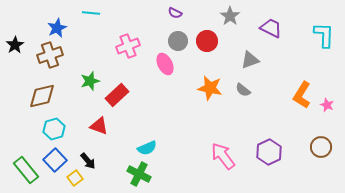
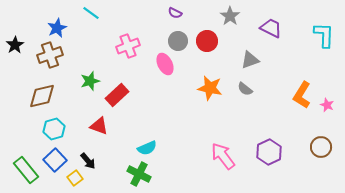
cyan line: rotated 30 degrees clockwise
gray semicircle: moved 2 px right, 1 px up
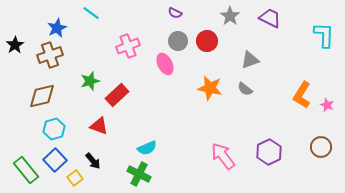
purple trapezoid: moved 1 px left, 10 px up
black arrow: moved 5 px right
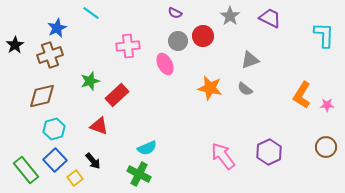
red circle: moved 4 px left, 5 px up
pink cross: rotated 15 degrees clockwise
pink star: rotated 24 degrees counterclockwise
brown circle: moved 5 px right
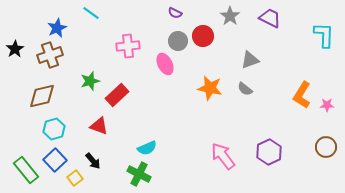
black star: moved 4 px down
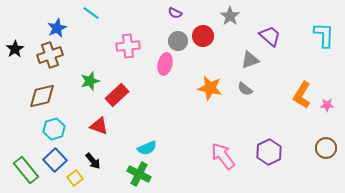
purple trapezoid: moved 18 px down; rotated 15 degrees clockwise
pink ellipse: rotated 40 degrees clockwise
brown circle: moved 1 px down
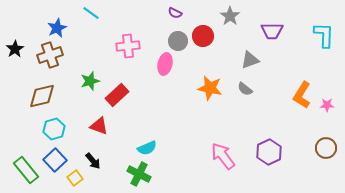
purple trapezoid: moved 2 px right, 5 px up; rotated 140 degrees clockwise
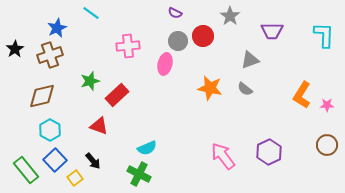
cyan hexagon: moved 4 px left, 1 px down; rotated 15 degrees counterclockwise
brown circle: moved 1 px right, 3 px up
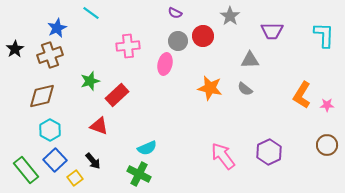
gray triangle: rotated 18 degrees clockwise
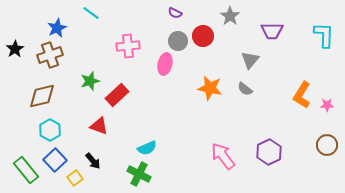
gray triangle: rotated 48 degrees counterclockwise
